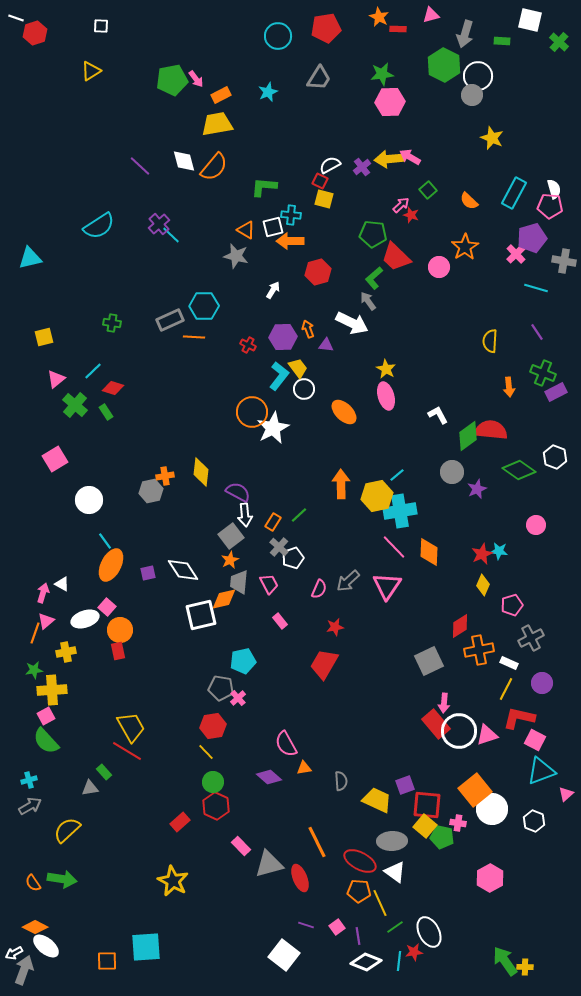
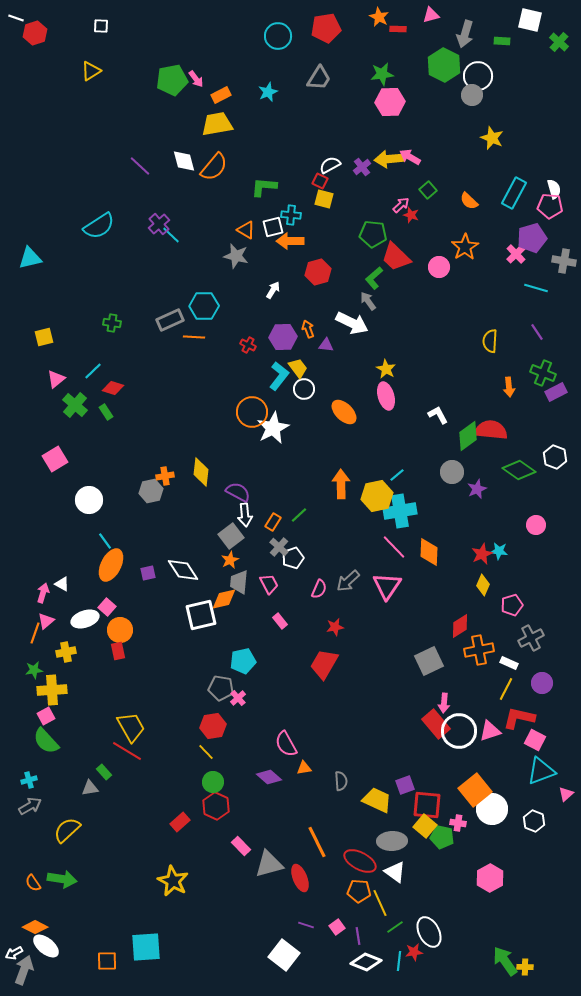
pink triangle at (487, 735): moved 3 px right, 4 px up
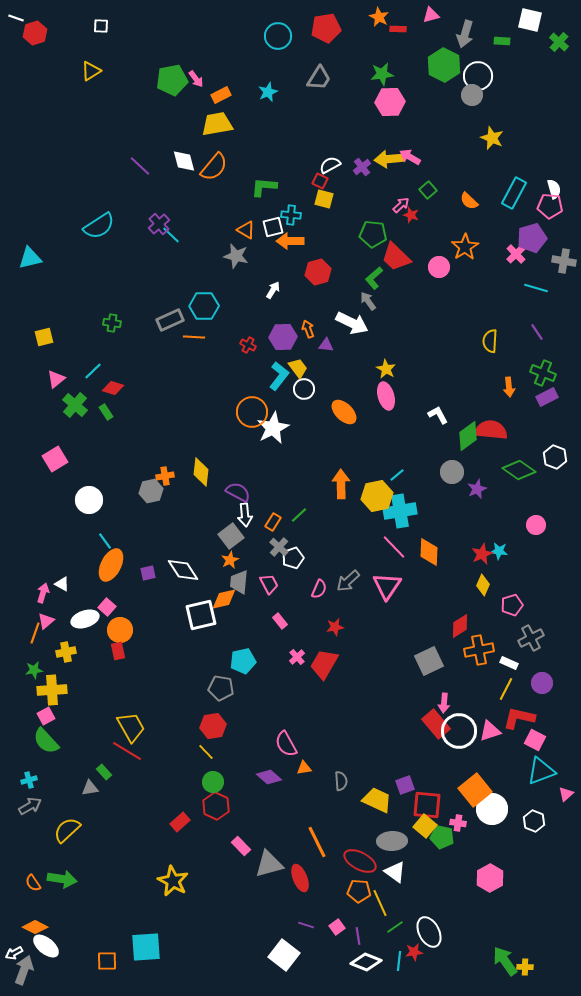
purple rectangle at (556, 392): moved 9 px left, 5 px down
pink cross at (238, 698): moved 59 px right, 41 px up
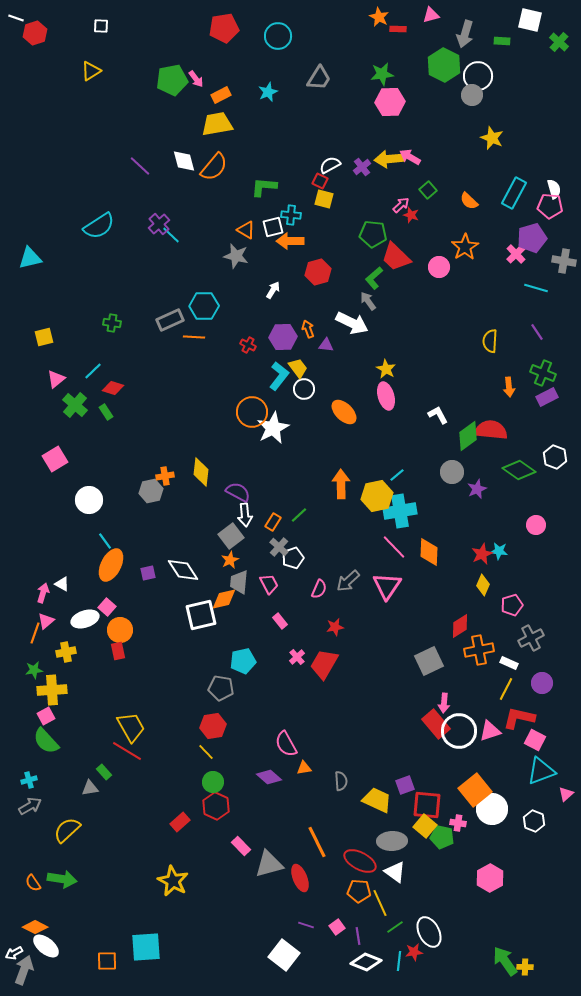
red pentagon at (326, 28): moved 102 px left
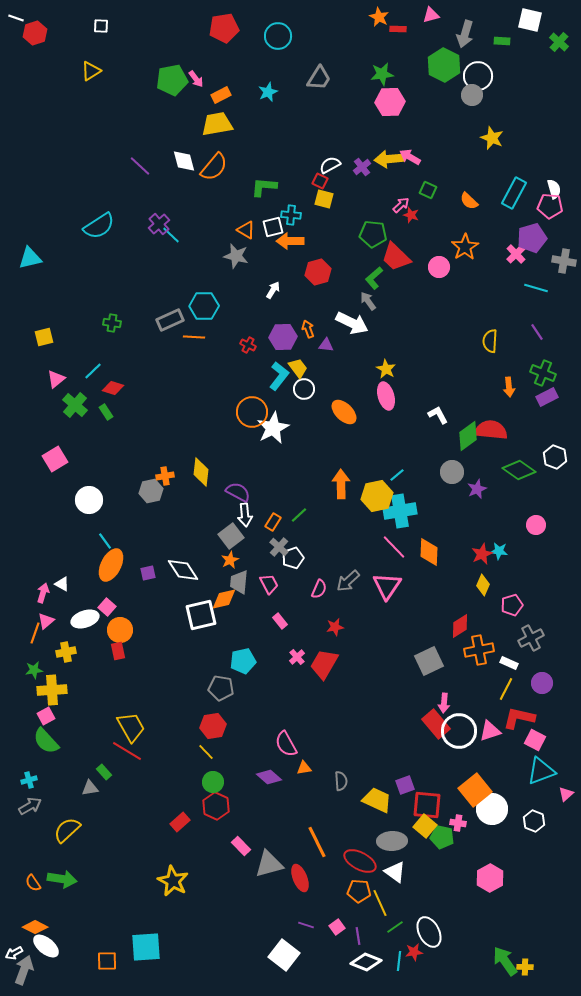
green square at (428, 190): rotated 24 degrees counterclockwise
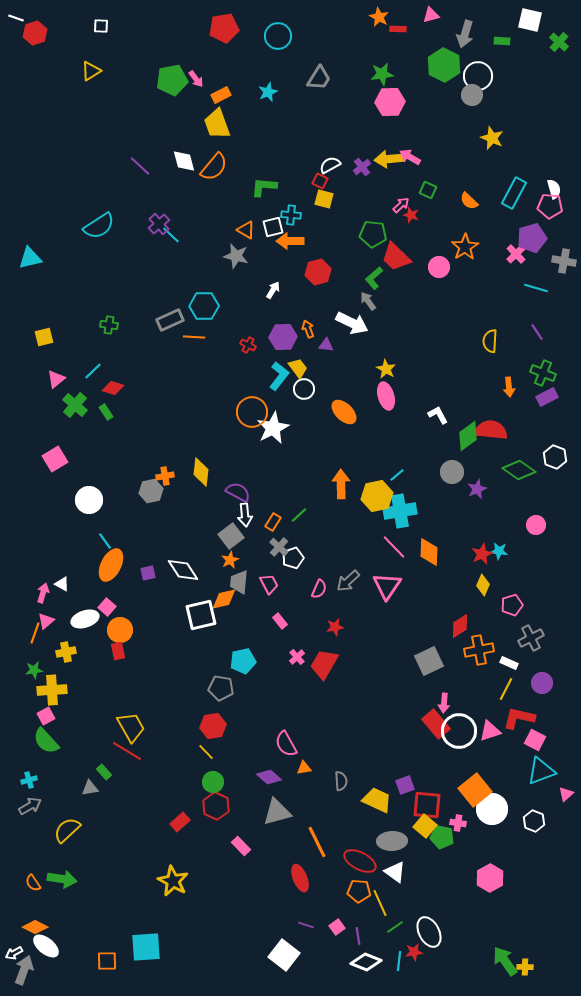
yellow trapezoid at (217, 124): rotated 100 degrees counterclockwise
green cross at (112, 323): moved 3 px left, 2 px down
gray triangle at (269, 864): moved 8 px right, 52 px up
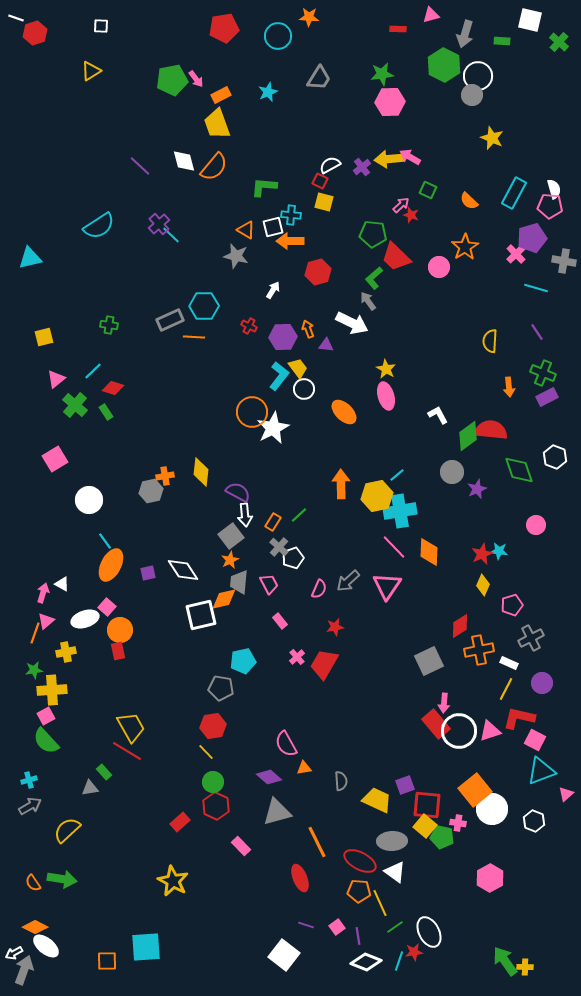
orange star at (379, 17): moved 70 px left; rotated 24 degrees counterclockwise
yellow square at (324, 199): moved 3 px down
red cross at (248, 345): moved 1 px right, 19 px up
green diamond at (519, 470): rotated 36 degrees clockwise
cyan line at (399, 961): rotated 12 degrees clockwise
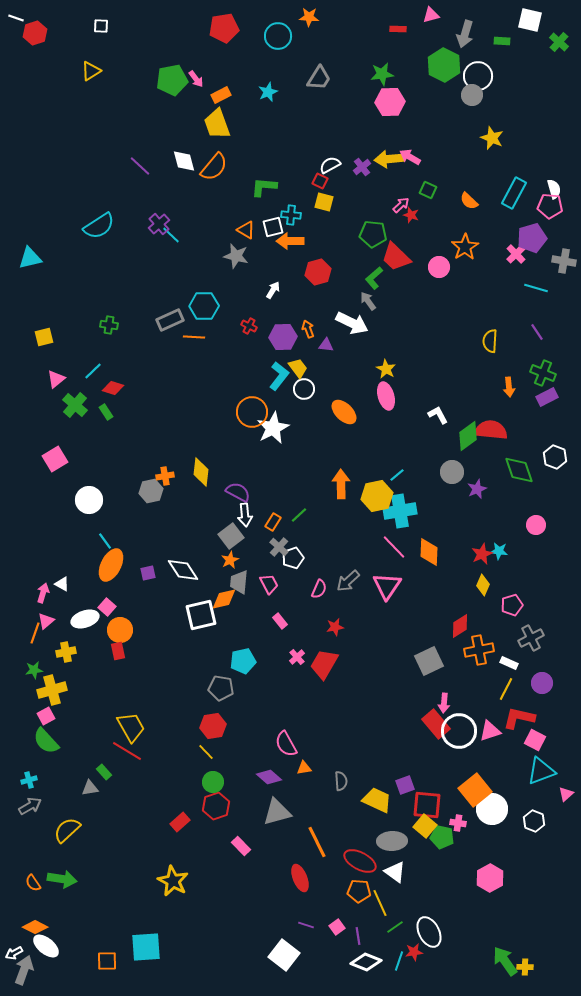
yellow cross at (52, 690): rotated 12 degrees counterclockwise
red hexagon at (216, 806): rotated 16 degrees clockwise
